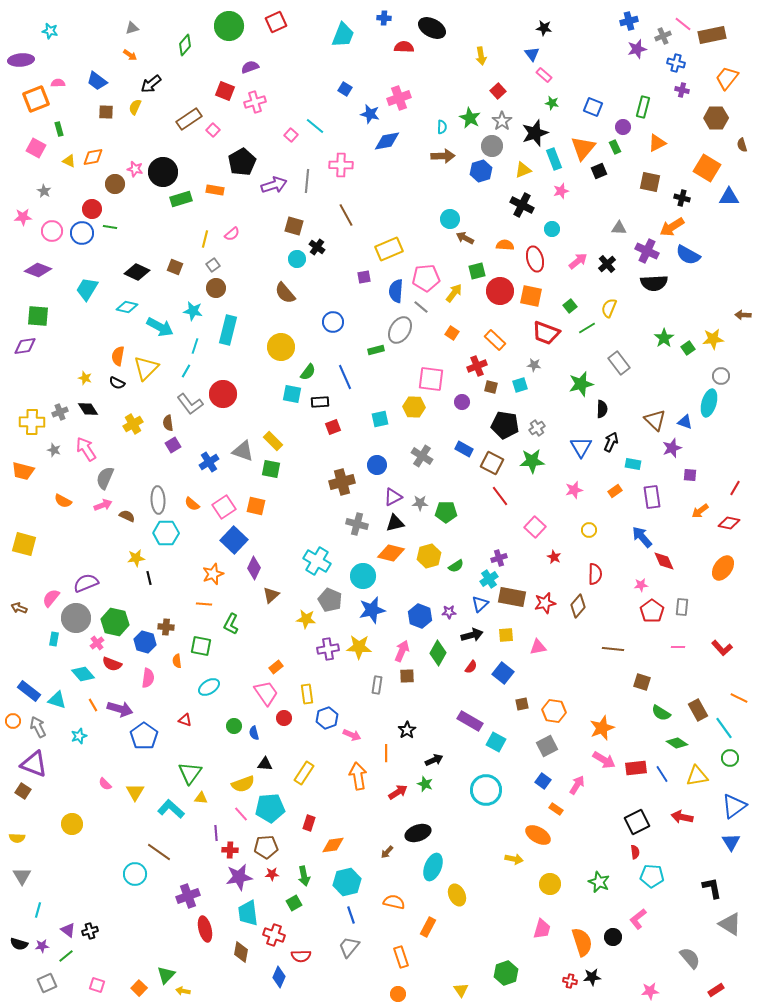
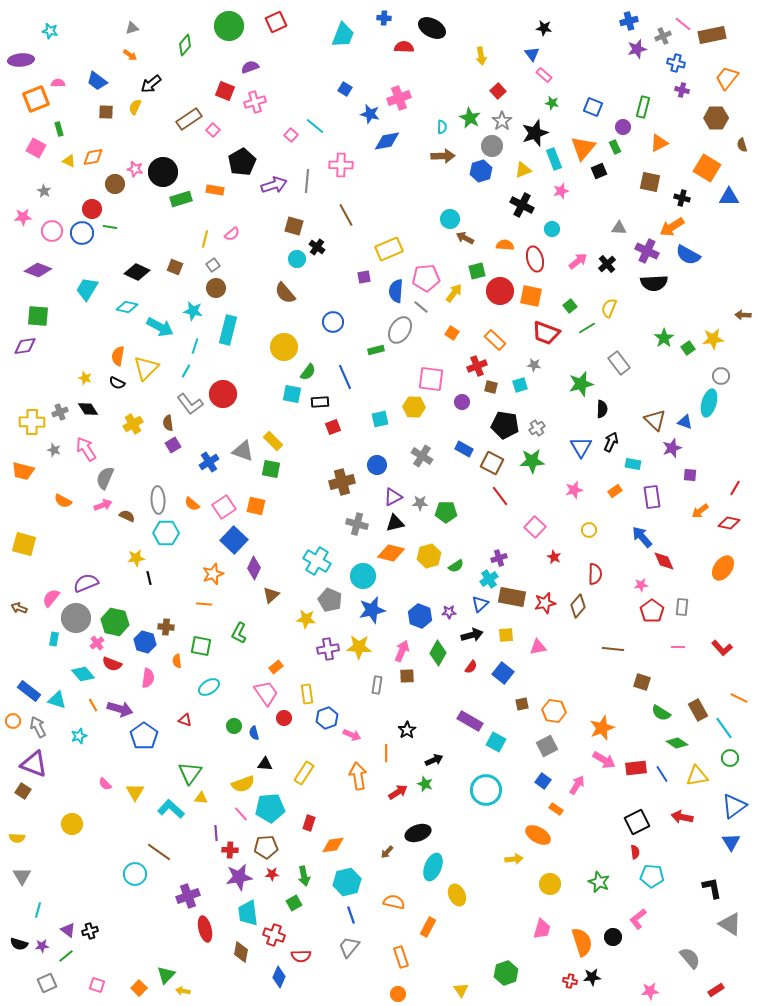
orange triangle at (657, 143): moved 2 px right
yellow circle at (281, 347): moved 3 px right
green L-shape at (231, 624): moved 8 px right, 9 px down
yellow arrow at (514, 859): rotated 18 degrees counterclockwise
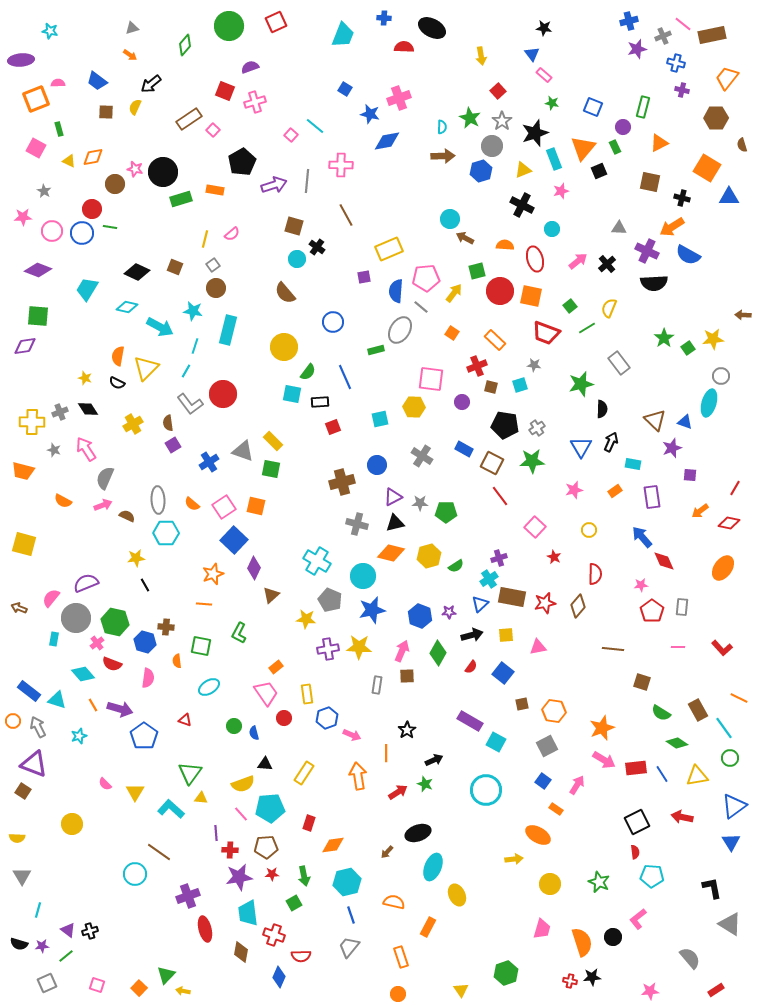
black line at (149, 578): moved 4 px left, 7 px down; rotated 16 degrees counterclockwise
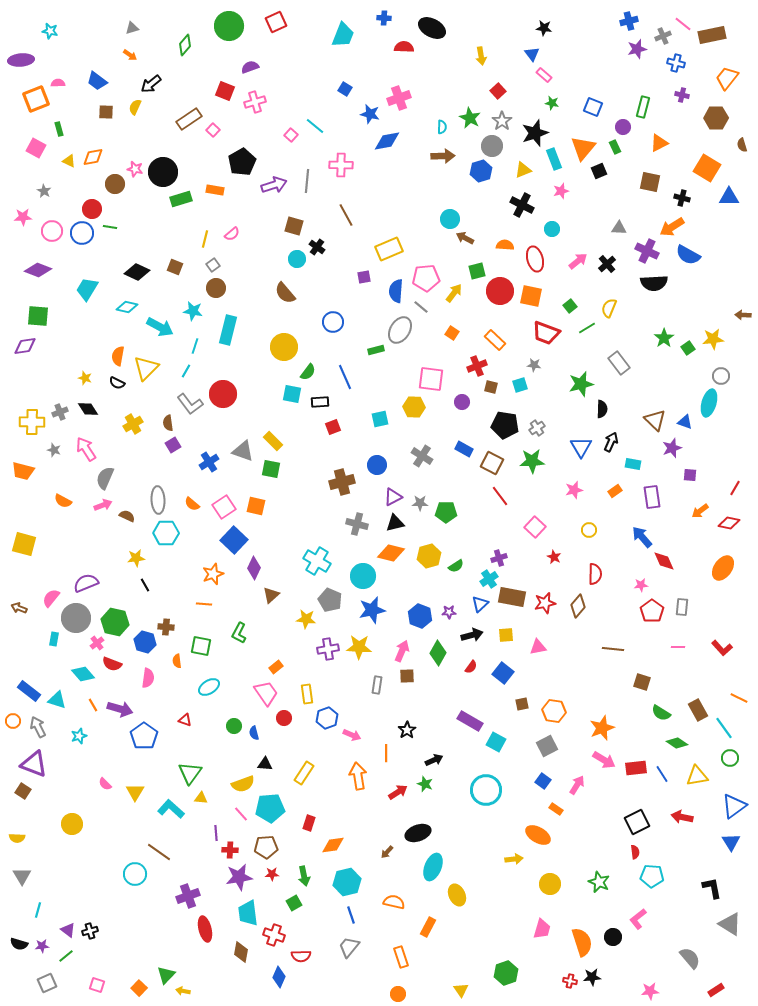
purple cross at (682, 90): moved 5 px down
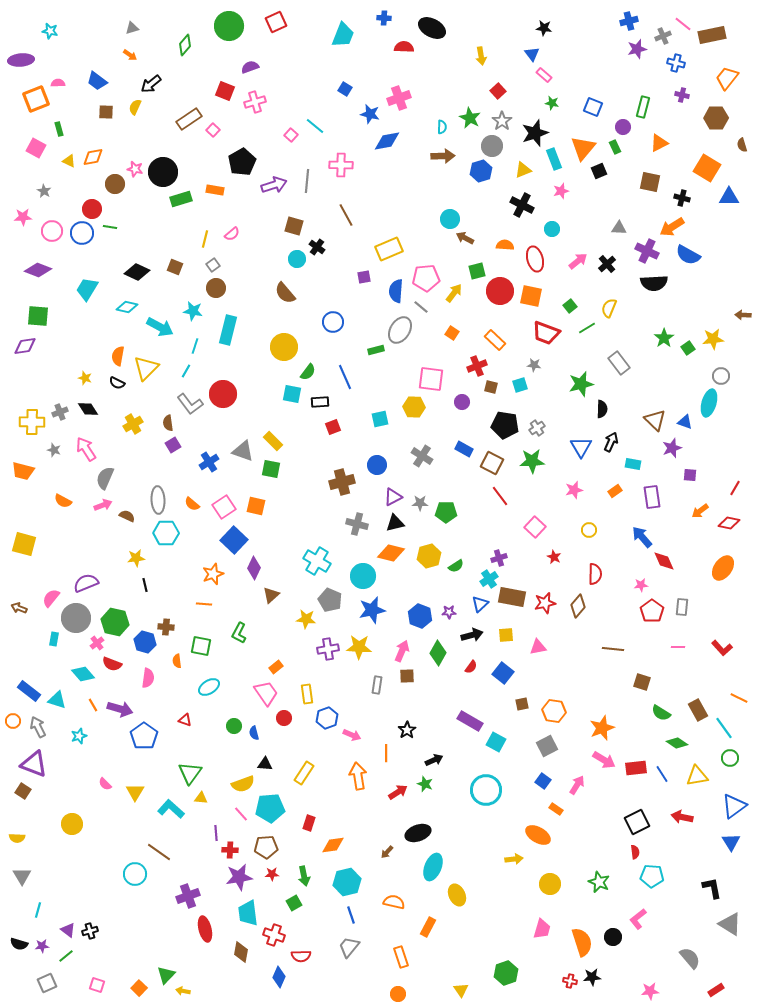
black line at (145, 585): rotated 16 degrees clockwise
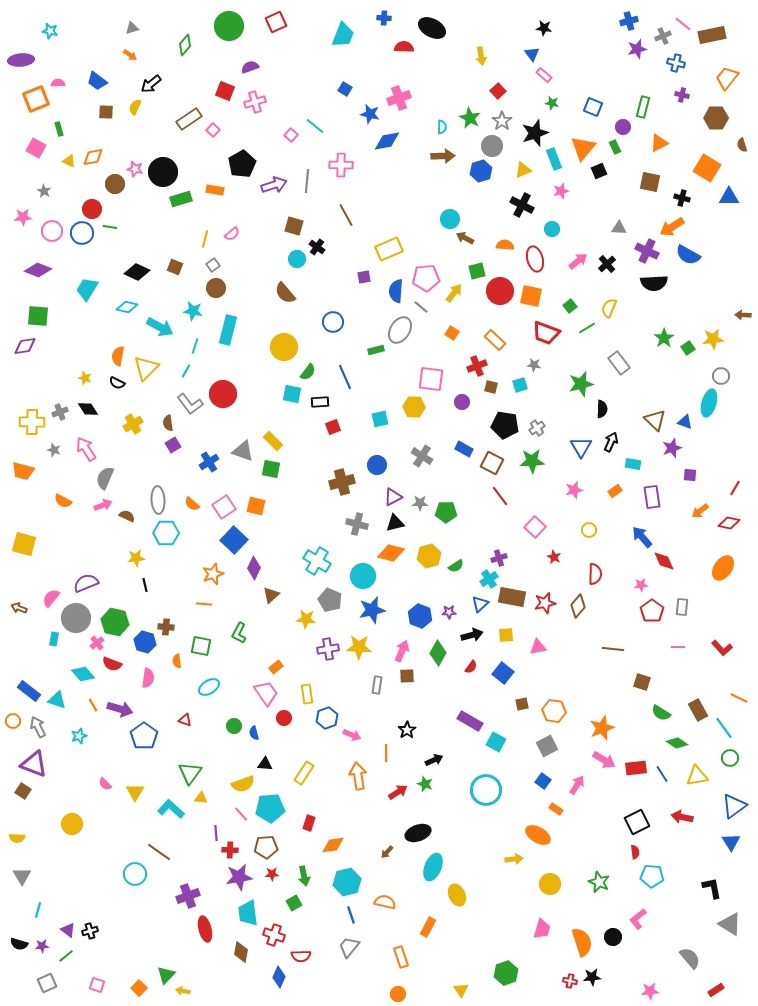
black pentagon at (242, 162): moved 2 px down
orange semicircle at (394, 902): moved 9 px left
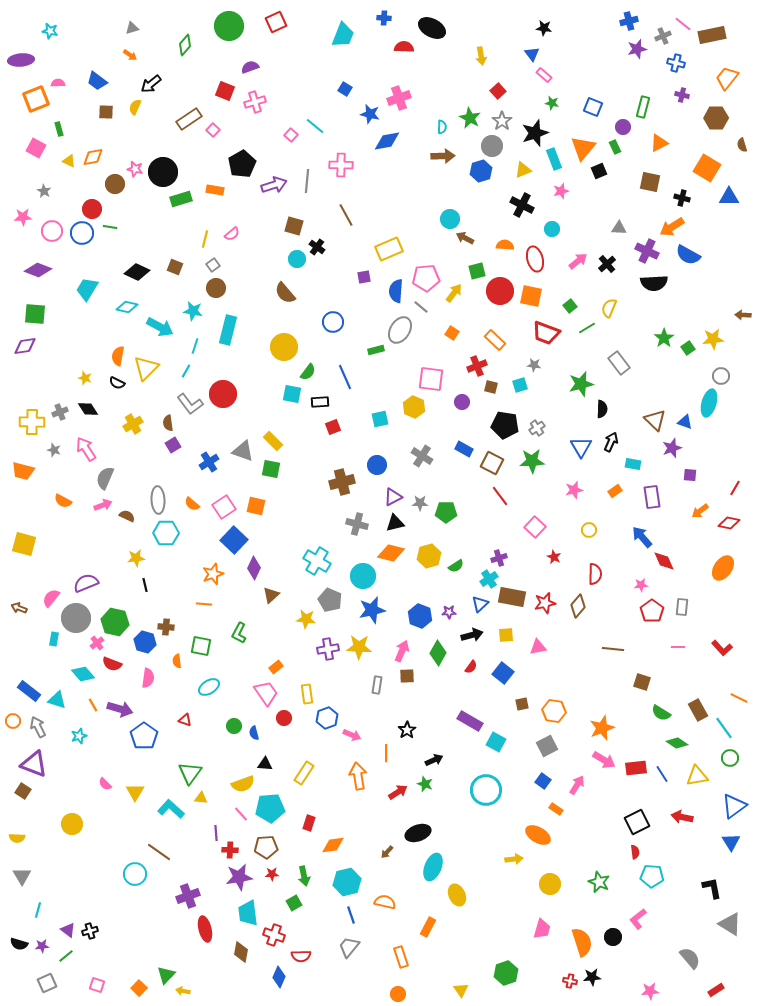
green square at (38, 316): moved 3 px left, 2 px up
yellow hexagon at (414, 407): rotated 20 degrees clockwise
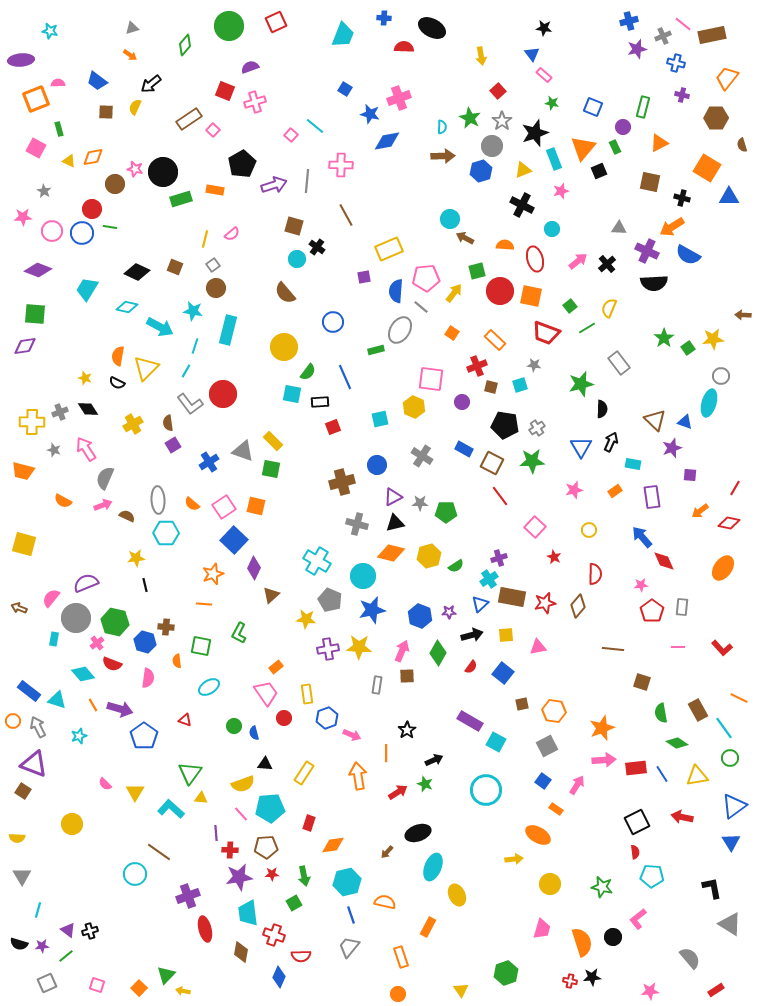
green semicircle at (661, 713): rotated 48 degrees clockwise
pink arrow at (604, 760): rotated 35 degrees counterclockwise
green star at (599, 882): moved 3 px right, 5 px down; rotated 10 degrees counterclockwise
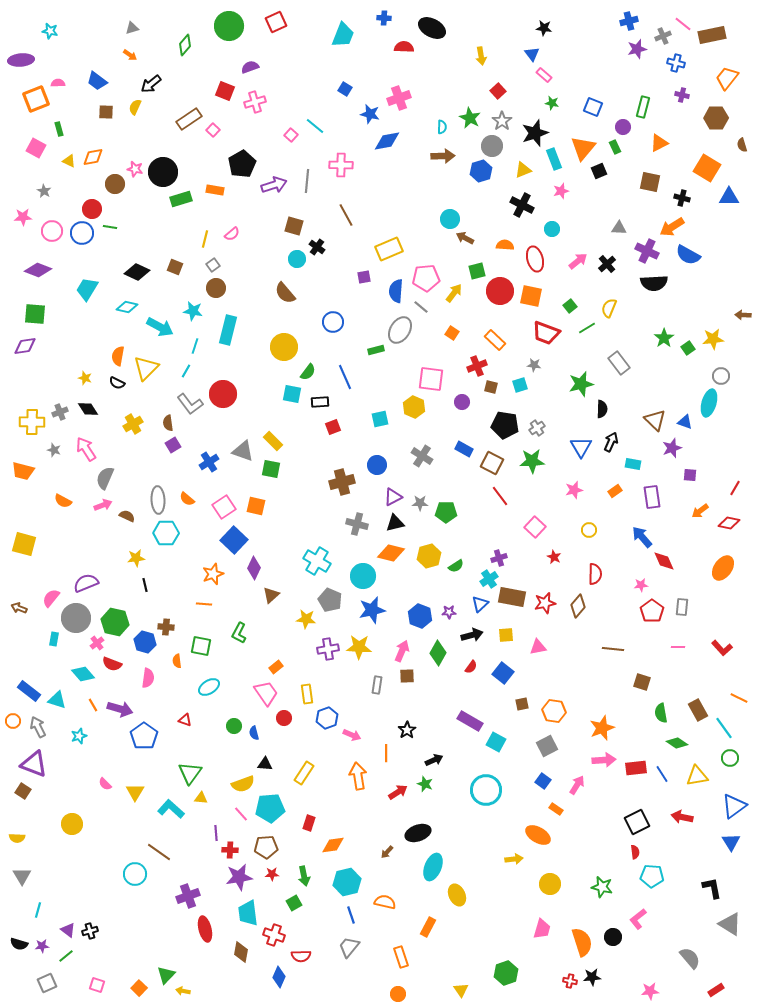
orange semicircle at (192, 504): moved 5 px left, 5 px up
